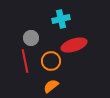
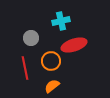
cyan cross: moved 2 px down
red line: moved 7 px down
orange semicircle: moved 1 px right
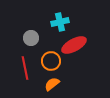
cyan cross: moved 1 px left, 1 px down
red ellipse: rotated 10 degrees counterclockwise
orange semicircle: moved 2 px up
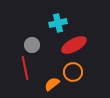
cyan cross: moved 2 px left, 1 px down
gray circle: moved 1 px right, 7 px down
orange circle: moved 22 px right, 11 px down
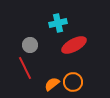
gray circle: moved 2 px left
red line: rotated 15 degrees counterclockwise
orange circle: moved 10 px down
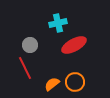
orange circle: moved 2 px right
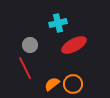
orange circle: moved 2 px left, 2 px down
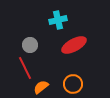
cyan cross: moved 3 px up
orange semicircle: moved 11 px left, 3 px down
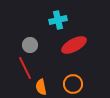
orange semicircle: rotated 63 degrees counterclockwise
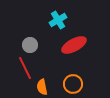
cyan cross: rotated 18 degrees counterclockwise
orange semicircle: moved 1 px right
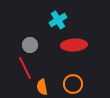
red ellipse: rotated 25 degrees clockwise
